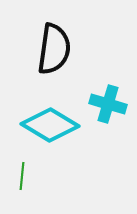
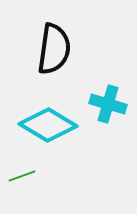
cyan diamond: moved 2 px left
green line: rotated 64 degrees clockwise
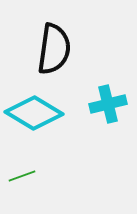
cyan cross: rotated 30 degrees counterclockwise
cyan diamond: moved 14 px left, 12 px up
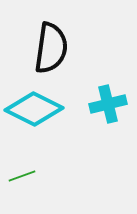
black semicircle: moved 3 px left, 1 px up
cyan diamond: moved 4 px up; rotated 4 degrees counterclockwise
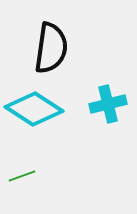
cyan diamond: rotated 6 degrees clockwise
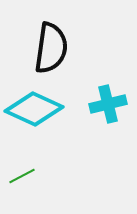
cyan diamond: rotated 8 degrees counterclockwise
green line: rotated 8 degrees counterclockwise
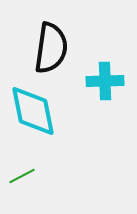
cyan cross: moved 3 px left, 23 px up; rotated 12 degrees clockwise
cyan diamond: moved 1 px left, 2 px down; rotated 54 degrees clockwise
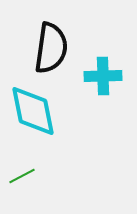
cyan cross: moved 2 px left, 5 px up
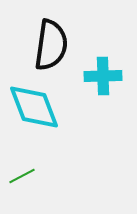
black semicircle: moved 3 px up
cyan diamond: moved 1 px right, 4 px up; rotated 10 degrees counterclockwise
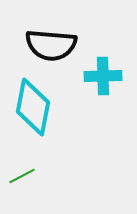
black semicircle: rotated 87 degrees clockwise
cyan diamond: moved 1 px left; rotated 32 degrees clockwise
